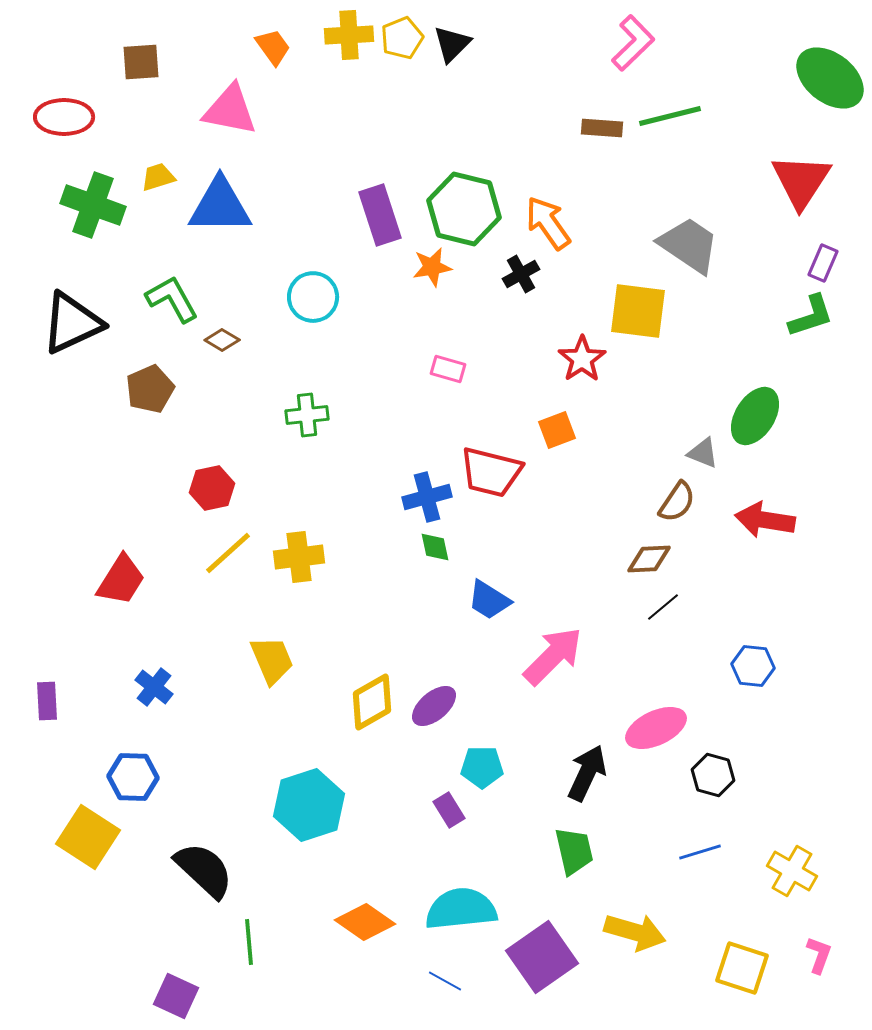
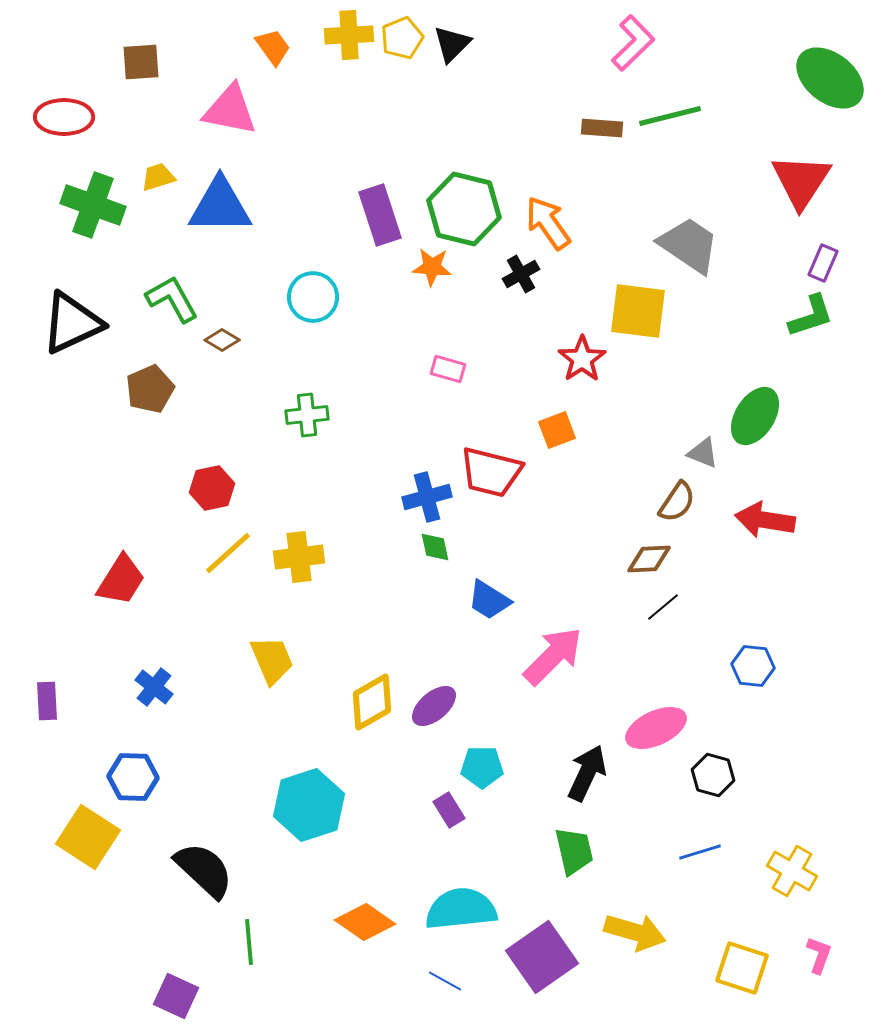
orange star at (432, 267): rotated 15 degrees clockwise
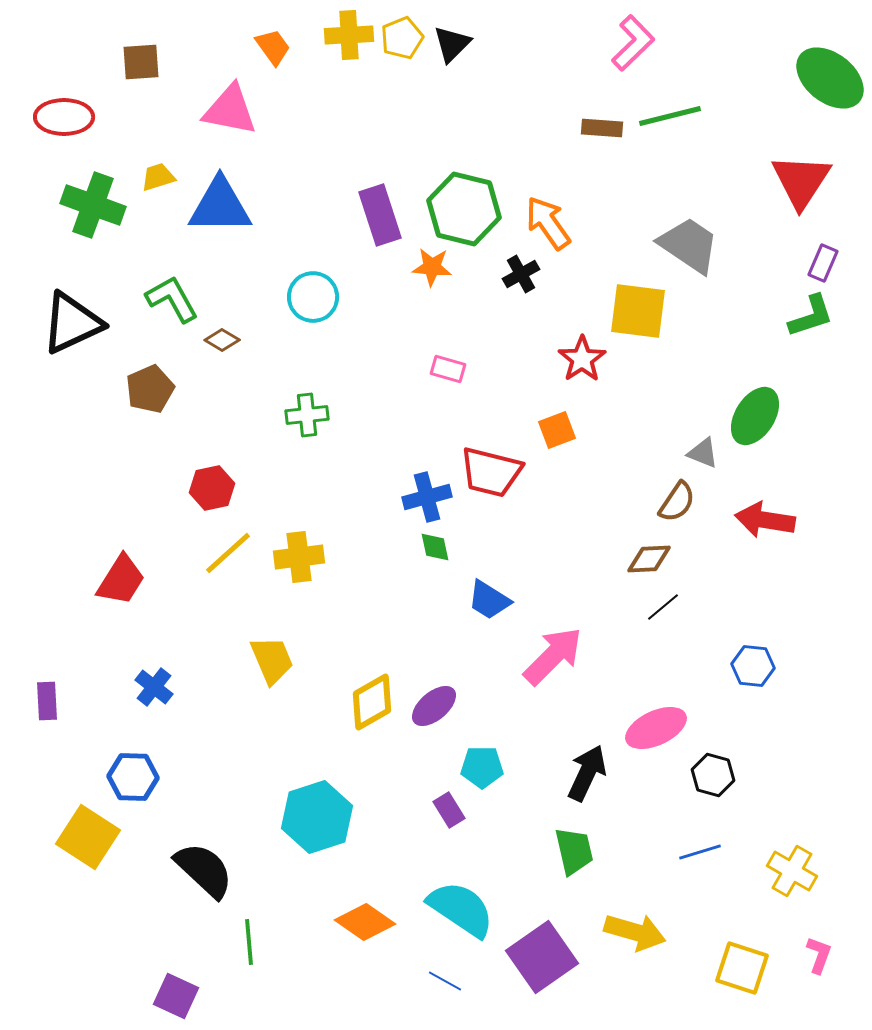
cyan hexagon at (309, 805): moved 8 px right, 12 px down
cyan semicircle at (461, 909): rotated 40 degrees clockwise
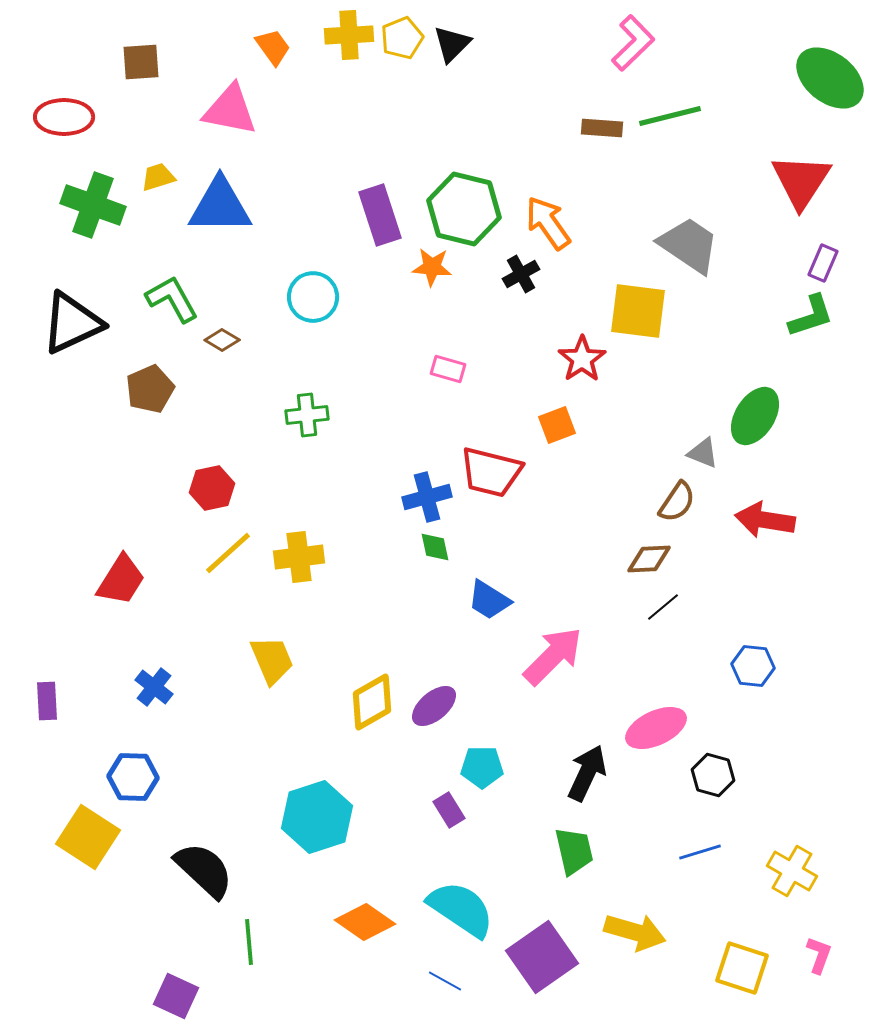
orange square at (557, 430): moved 5 px up
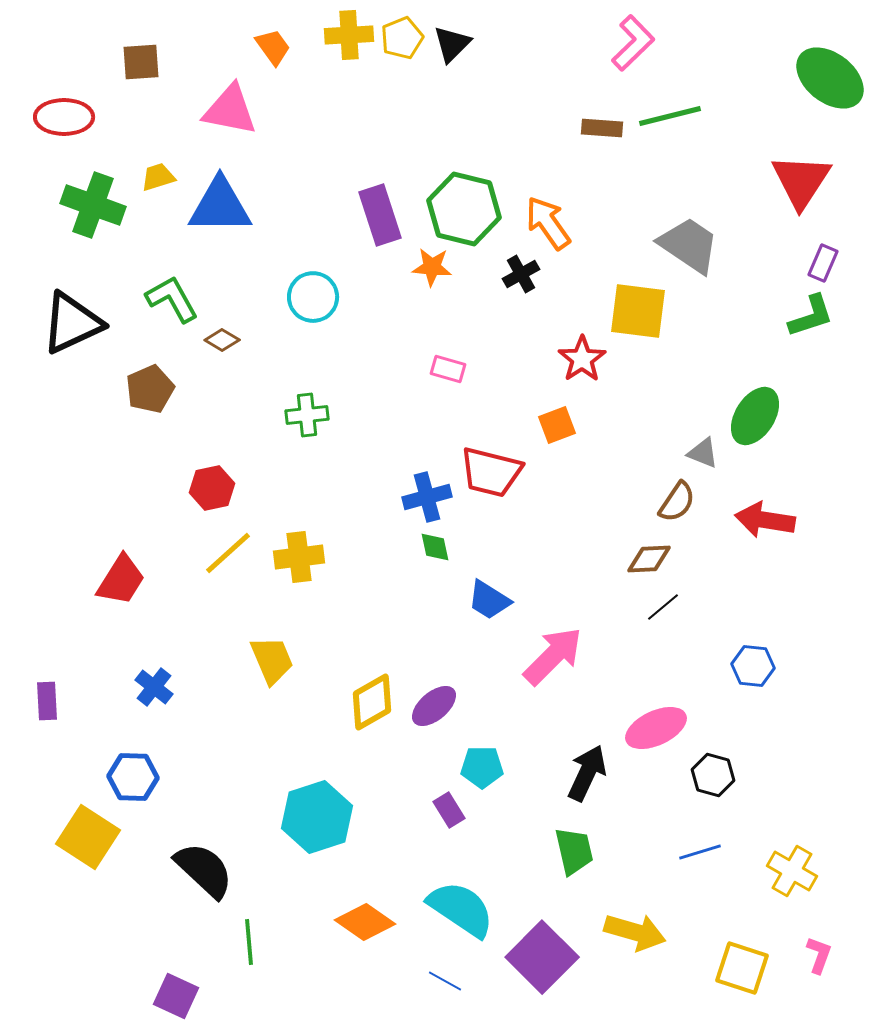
purple square at (542, 957): rotated 10 degrees counterclockwise
